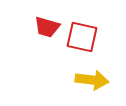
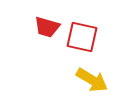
yellow arrow: rotated 24 degrees clockwise
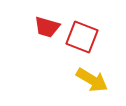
red square: rotated 8 degrees clockwise
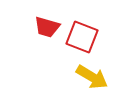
yellow arrow: moved 3 px up
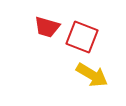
yellow arrow: moved 2 px up
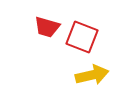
yellow arrow: rotated 44 degrees counterclockwise
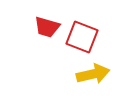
yellow arrow: moved 1 px right, 1 px up
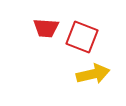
red trapezoid: moved 1 px left, 1 px down; rotated 12 degrees counterclockwise
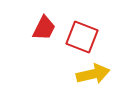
red trapezoid: moved 2 px left; rotated 68 degrees counterclockwise
